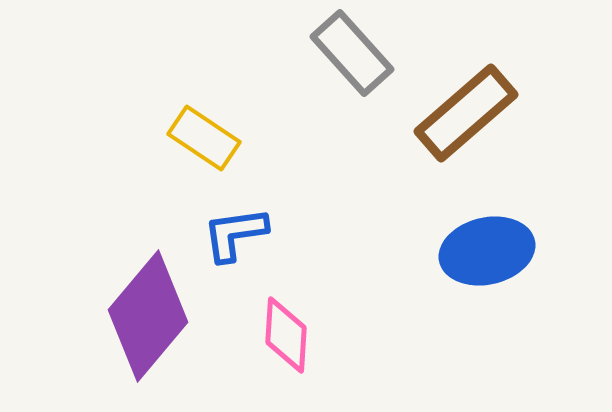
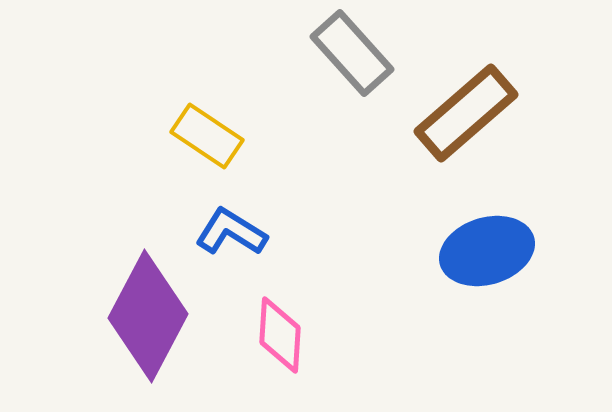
yellow rectangle: moved 3 px right, 2 px up
blue L-shape: moved 4 px left, 2 px up; rotated 40 degrees clockwise
blue ellipse: rotated 4 degrees counterclockwise
purple diamond: rotated 12 degrees counterclockwise
pink diamond: moved 6 px left
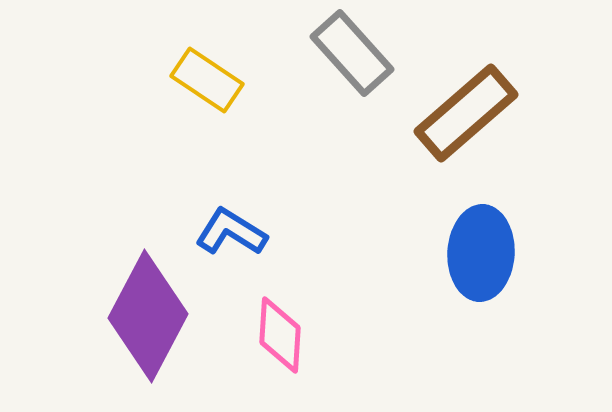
yellow rectangle: moved 56 px up
blue ellipse: moved 6 px left, 2 px down; rotated 70 degrees counterclockwise
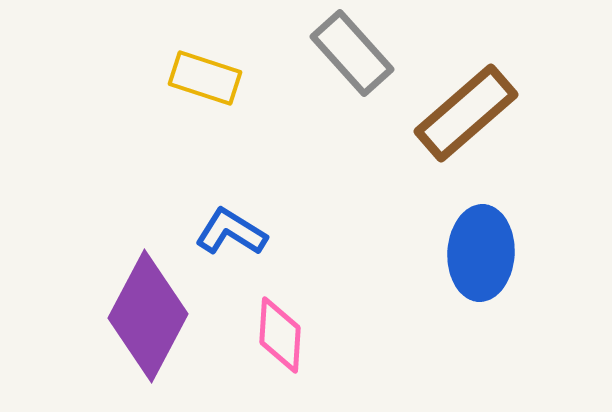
yellow rectangle: moved 2 px left, 2 px up; rotated 16 degrees counterclockwise
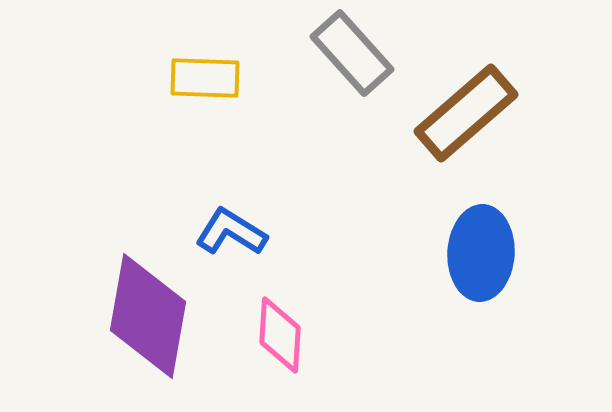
yellow rectangle: rotated 16 degrees counterclockwise
purple diamond: rotated 18 degrees counterclockwise
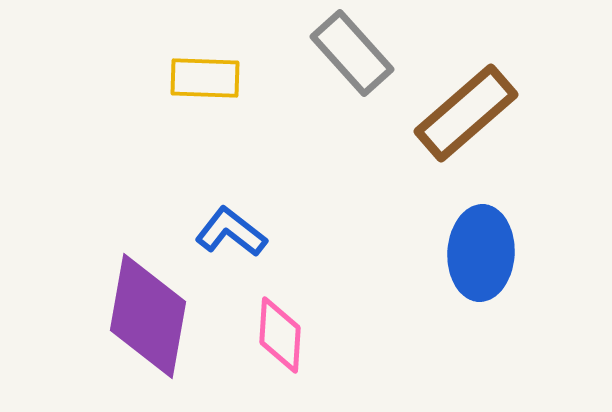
blue L-shape: rotated 6 degrees clockwise
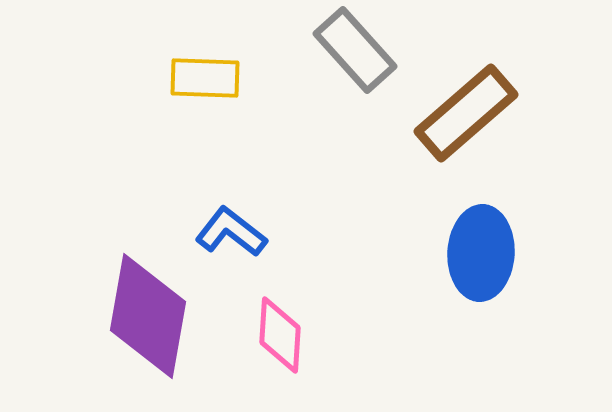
gray rectangle: moved 3 px right, 3 px up
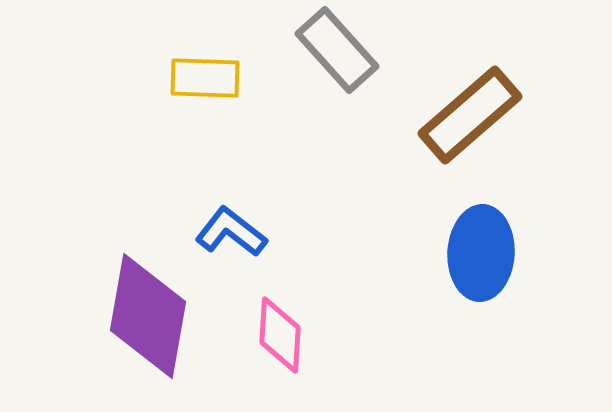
gray rectangle: moved 18 px left
brown rectangle: moved 4 px right, 2 px down
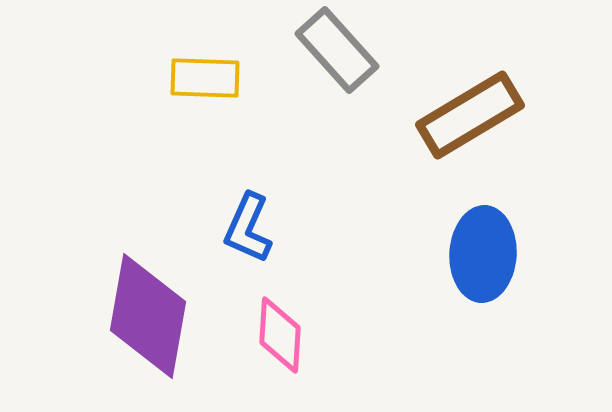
brown rectangle: rotated 10 degrees clockwise
blue L-shape: moved 17 px right, 4 px up; rotated 104 degrees counterclockwise
blue ellipse: moved 2 px right, 1 px down
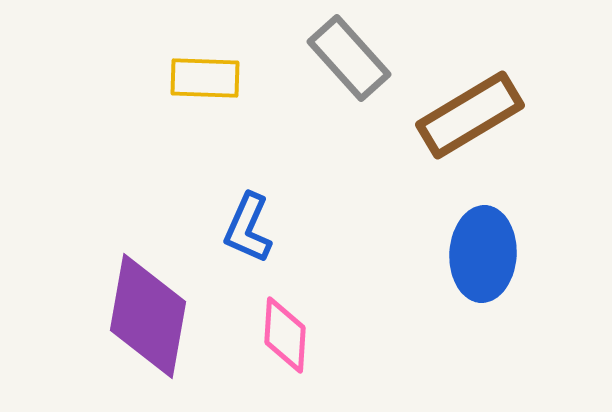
gray rectangle: moved 12 px right, 8 px down
pink diamond: moved 5 px right
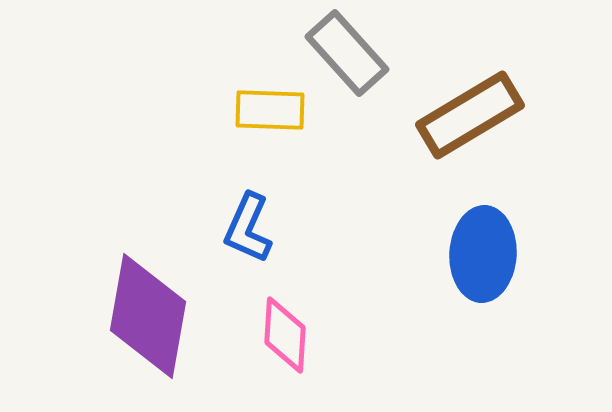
gray rectangle: moved 2 px left, 5 px up
yellow rectangle: moved 65 px right, 32 px down
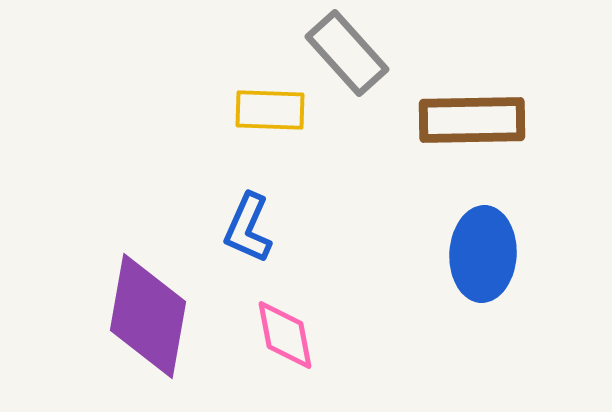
brown rectangle: moved 2 px right, 5 px down; rotated 30 degrees clockwise
pink diamond: rotated 14 degrees counterclockwise
